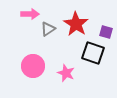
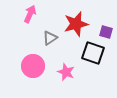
pink arrow: rotated 66 degrees counterclockwise
red star: rotated 25 degrees clockwise
gray triangle: moved 2 px right, 9 px down
pink star: moved 1 px up
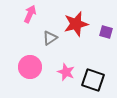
black square: moved 27 px down
pink circle: moved 3 px left, 1 px down
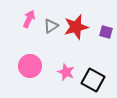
pink arrow: moved 1 px left, 5 px down
red star: moved 3 px down
gray triangle: moved 1 px right, 12 px up
pink circle: moved 1 px up
black square: rotated 10 degrees clockwise
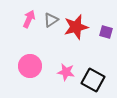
gray triangle: moved 6 px up
pink star: rotated 12 degrees counterclockwise
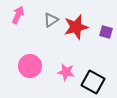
pink arrow: moved 11 px left, 4 px up
black square: moved 2 px down
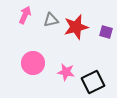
pink arrow: moved 7 px right
gray triangle: rotated 21 degrees clockwise
pink circle: moved 3 px right, 3 px up
black square: rotated 35 degrees clockwise
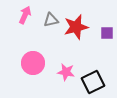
purple square: moved 1 px right, 1 px down; rotated 16 degrees counterclockwise
